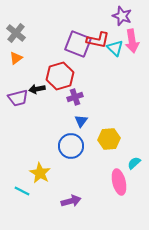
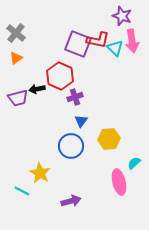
red hexagon: rotated 20 degrees counterclockwise
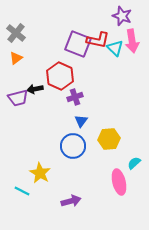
black arrow: moved 2 px left
blue circle: moved 2 px right
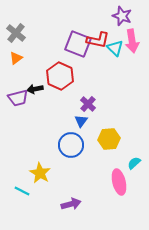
purple cross: moved 13 px right, 7 px down; rotated 28 degrees counterclockwise
blue circle: moved 2 px left, 1 px up
purple arrow: moved 3 px down
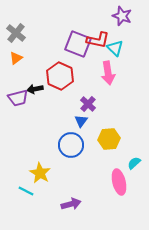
pink arrow: moved 24 px left, 32 px down
cyan line: moved 4 px right
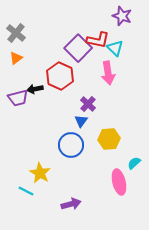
purple square: moved 4 px down; rotated 24 degrees clockwise
